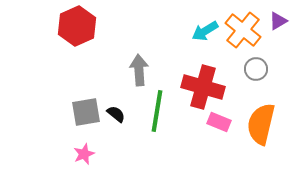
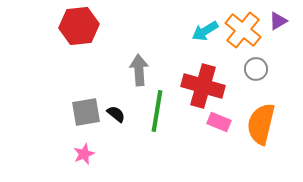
red hexagon: moved 2 px right; rotated 18 degrees clockwise
red cross: moved 1 px up
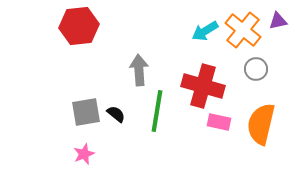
purple triangle: rotated 18 degrees clockwise
pink rectangle: rotated 10 degrees counterclockwise
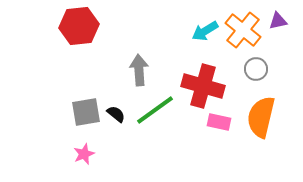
green line: moved 2 px left, 1 px up; rotated 45 degrees clockwise
orange semicircle: moved 7 px up
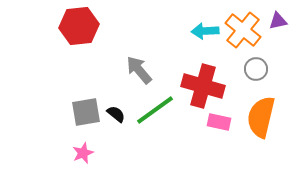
cyan arrow: rotated 28 degrees clockwise
gray arrow: rotated 36 degrees counterclockwise
pink star: moved 1 px left, 1 px up
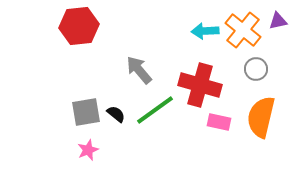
red cross: moved 3 px left, 1 px up
pink star: moved 5 px right, 3 px up
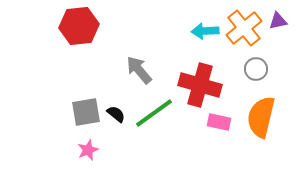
orange cross: moved 1 px right, 2 px up; rotated 12 degrees clockwise
green line: moved 1 px left, 3 px down
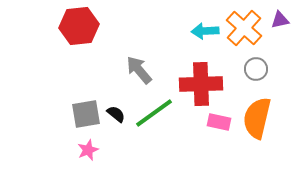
purple triangle: moved 2 px right, 1 px up
orange cross: rotated 9 degrees counterclockwise
red cross: moved 1 px right, 1 px up; rotated 18 degrees counterclockwise
gray square: moved 2 px down
orange semicircle: moved 4 px left, 1 px down
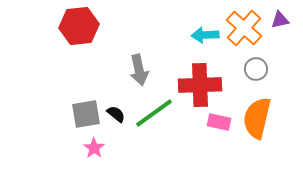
cyan arrow: moved 4 px down
gray arrow: rotated 152 degrees counterclockwise
red cross: moved 1 px left, 1 px down
pink star: moved 6 px right, 2 px up; rotated 15 degrees counterclockwise
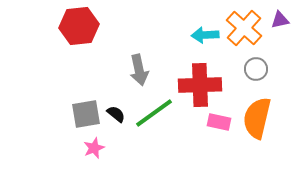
pink star: rotated 15 degrees clockwise
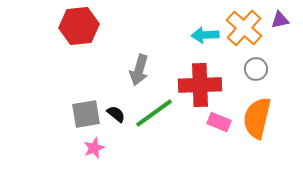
gray arrow: rotated 28 degrees clockwise
pink rectangle: rotated 10 degrees clockwise
